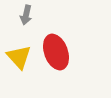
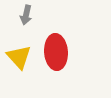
red ellipse: rotated 16 degrees clockwise
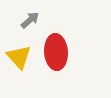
gray arrow: moved 4 px right, 5 px down; rotated 144 degrees counterclockwise
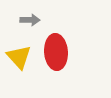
gray arrow: rotated 42 degrees clockwise
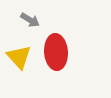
gray arrow: rotated 30 degrees clockwise
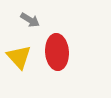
red ellipse: moved 1 px right
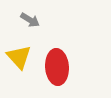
red ellipse: moved 15 px down
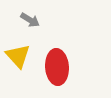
yellow triangle: moved 1 px left, 1 px up
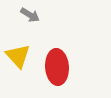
gray arrow: moved 5 px up
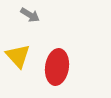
red ellipse: rotated 12 degrees clockwise
